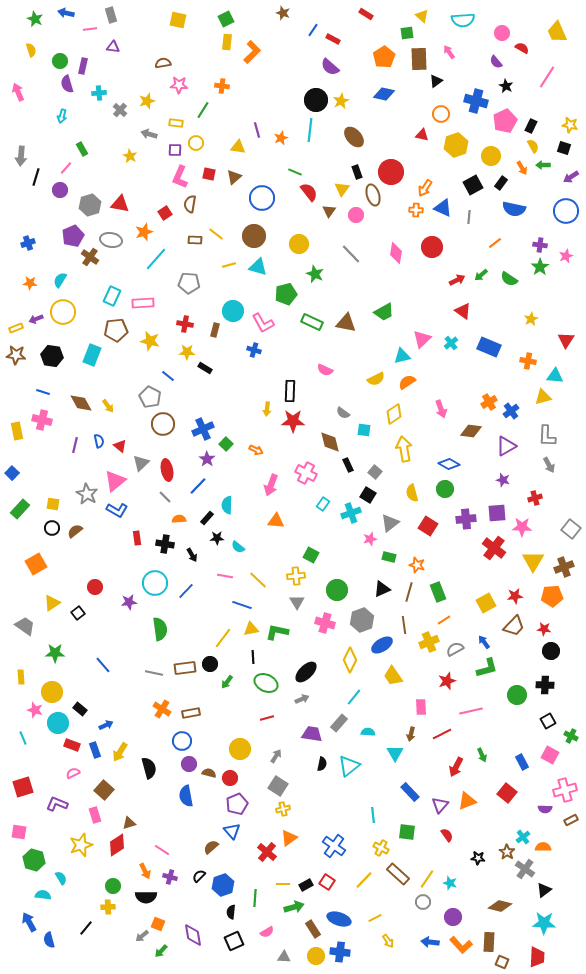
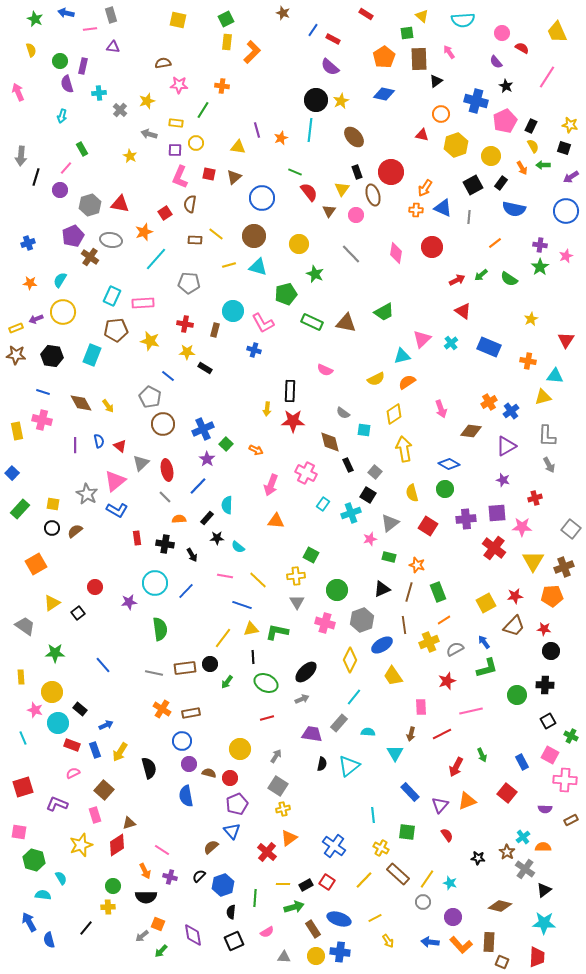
purple line at (75, 445): rotated 14 degrees counterclockwise
pink cross at (565, 790): moved 10 px up; rotated 20 degrees clockwise
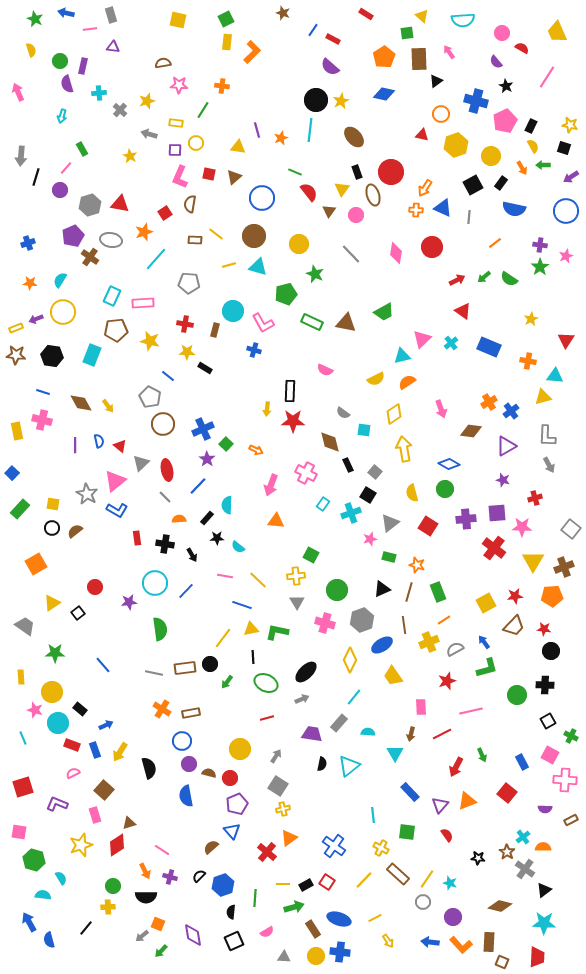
green arrow at (481, 275): moved 3 px right, 2 px down
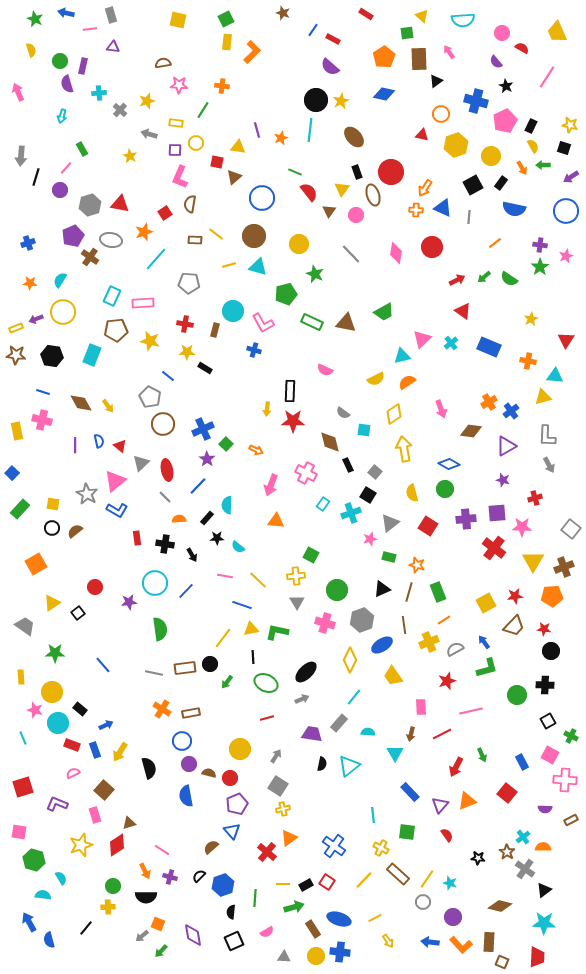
red square at (209, 174): moved 8 px right, 12 px up
